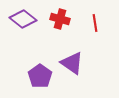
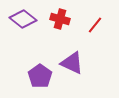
red line: moved 2 px down; rotated 48 degrees clockwise
purple triangle: rotated 10 degrees counterclockwise
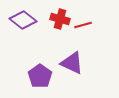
purple diamond: moved 1 px down
red line: moved 12 px left; rotated 36 degrees clockwise
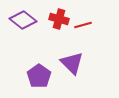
red cross: moved 1 px left
purple triangle: rotated 20 degrees clockwise
purple pentagon: moved 1 px left
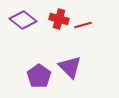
purple triangle: moved 2 px left, 4 px down
